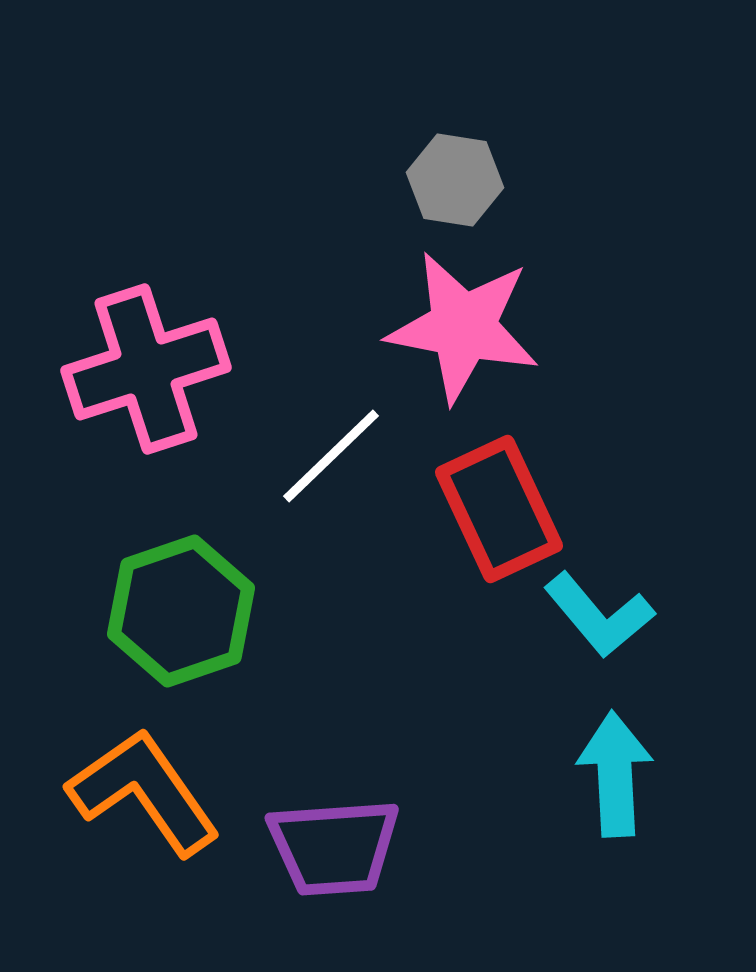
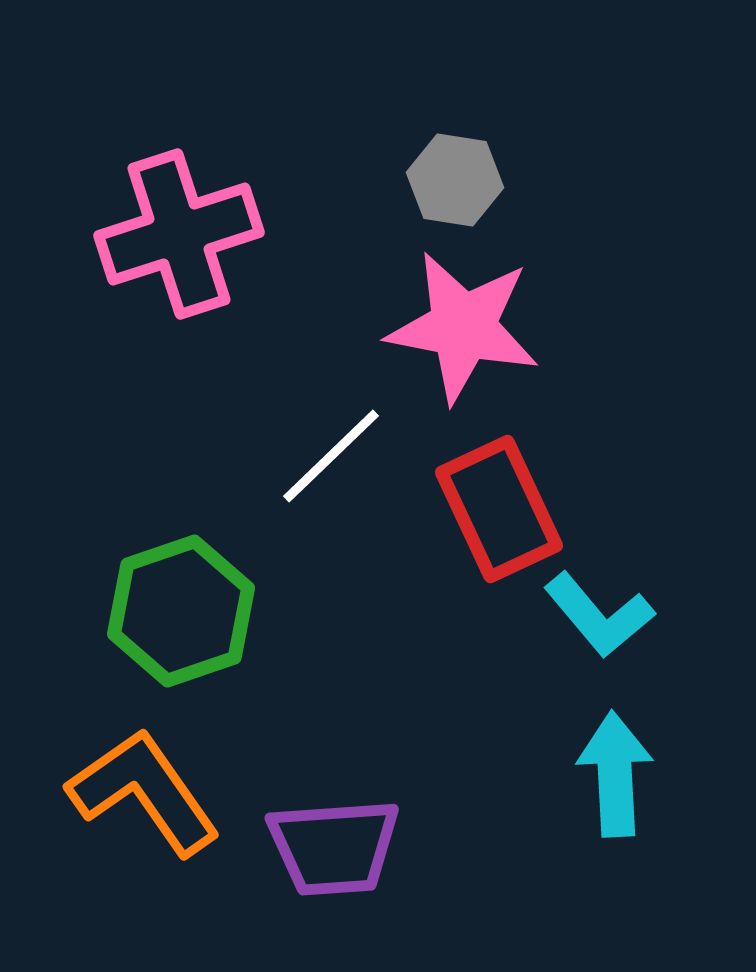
pink cross: moved 33 px right, 135 px up
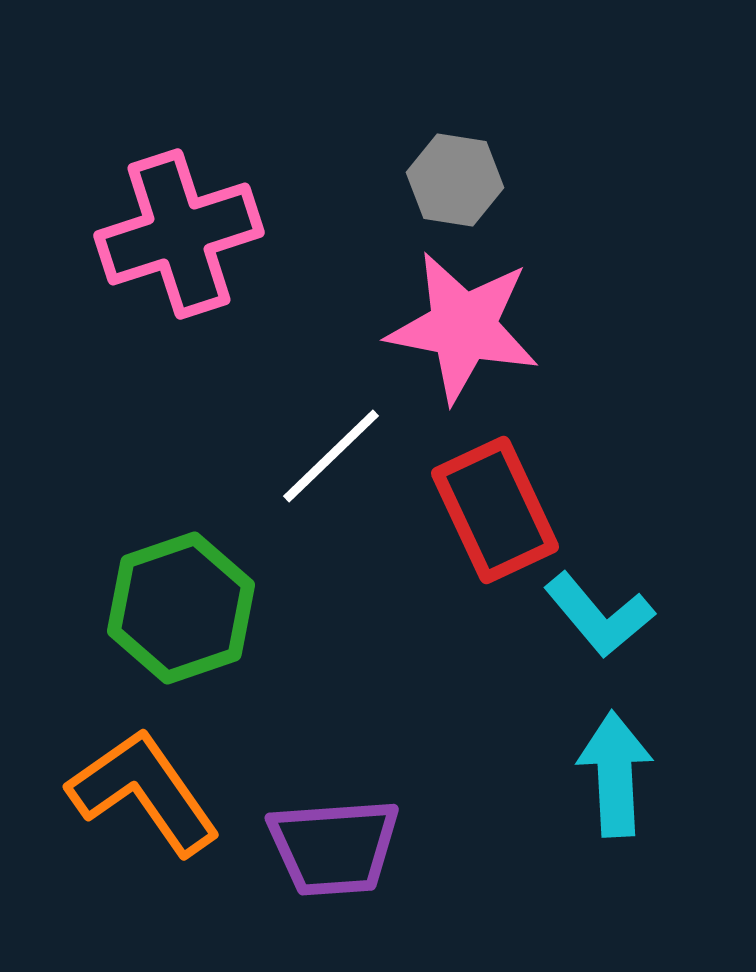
red rectangle: moved 4 px left, 1 px down
green hexagon: moved 3 px up
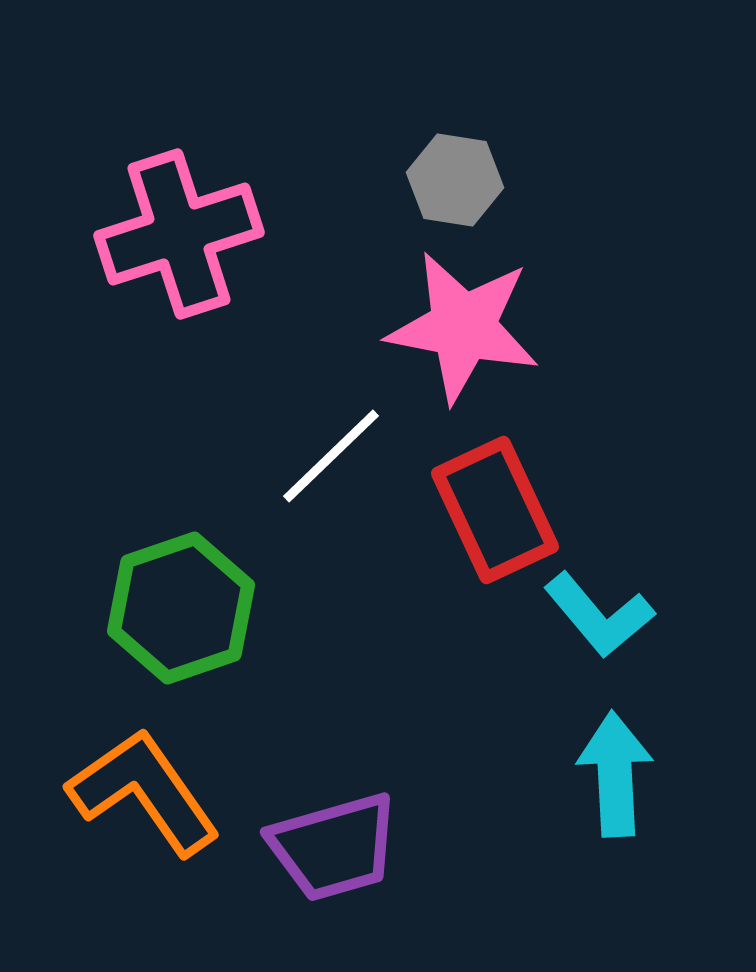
purple trapezoid: rotated 12 degrees counterclockwise
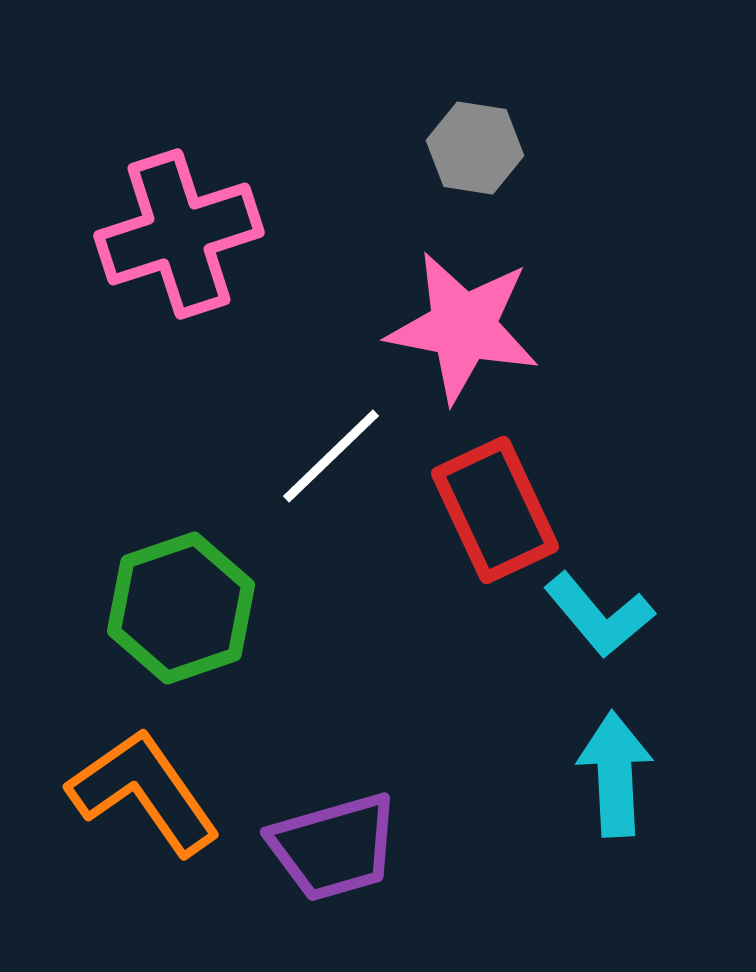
gray hexagon: moved 20 px right, 32 px up
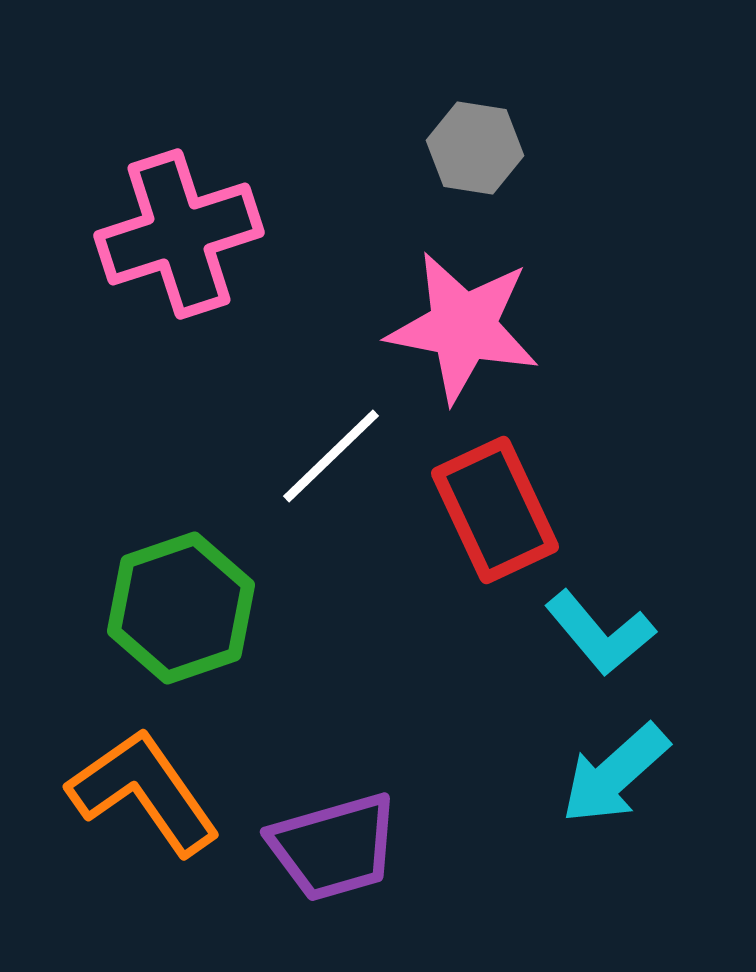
cyan L-shape: moved 1 px right, 18 px down
cyan arrow: rotated 129 degrees counterclockwise
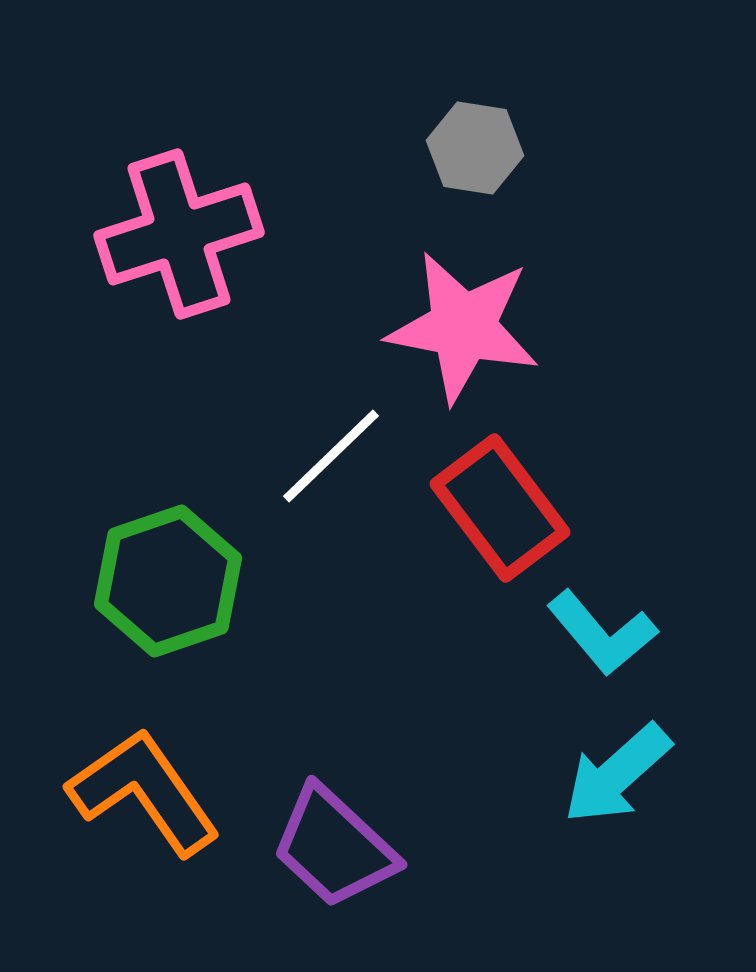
red rectangle: moved 5 px right, 2 px up; rotated 12 degrees counterclockwise
green hexagon: moved 13 px left, 27 px up
cyan L-shape: moved 2 px right
cyan arrow: moved 2 px right
purple trapezoid: rotated 59 degrees clockwise
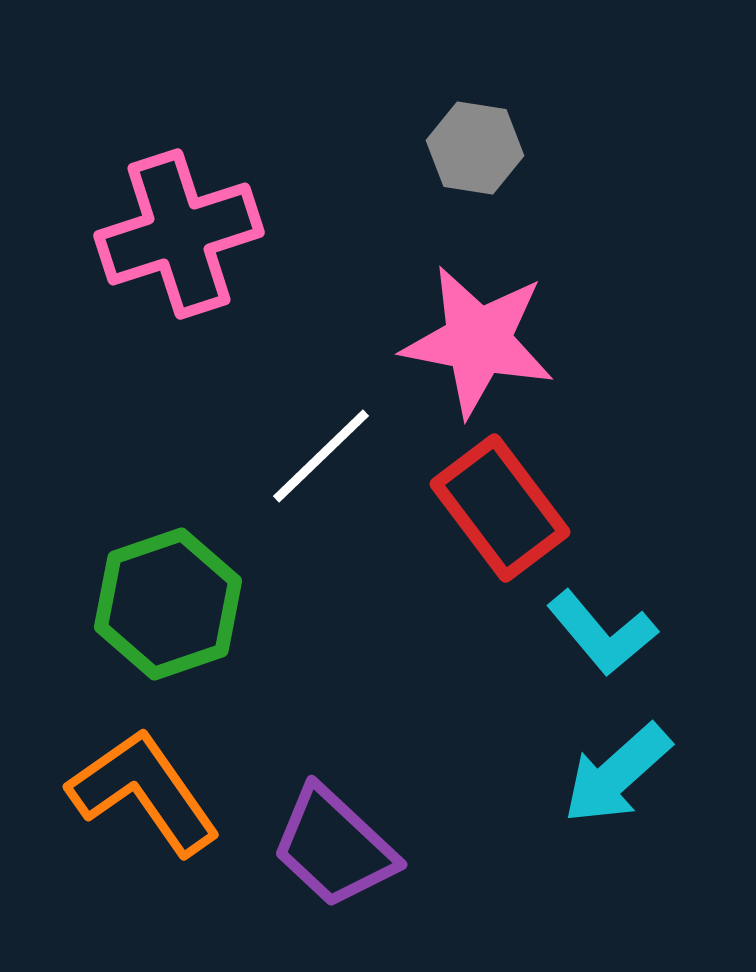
pink star: moved 15 px right, 14 px down
white line: moved 10 px left
green hexagon: moved 23 px down
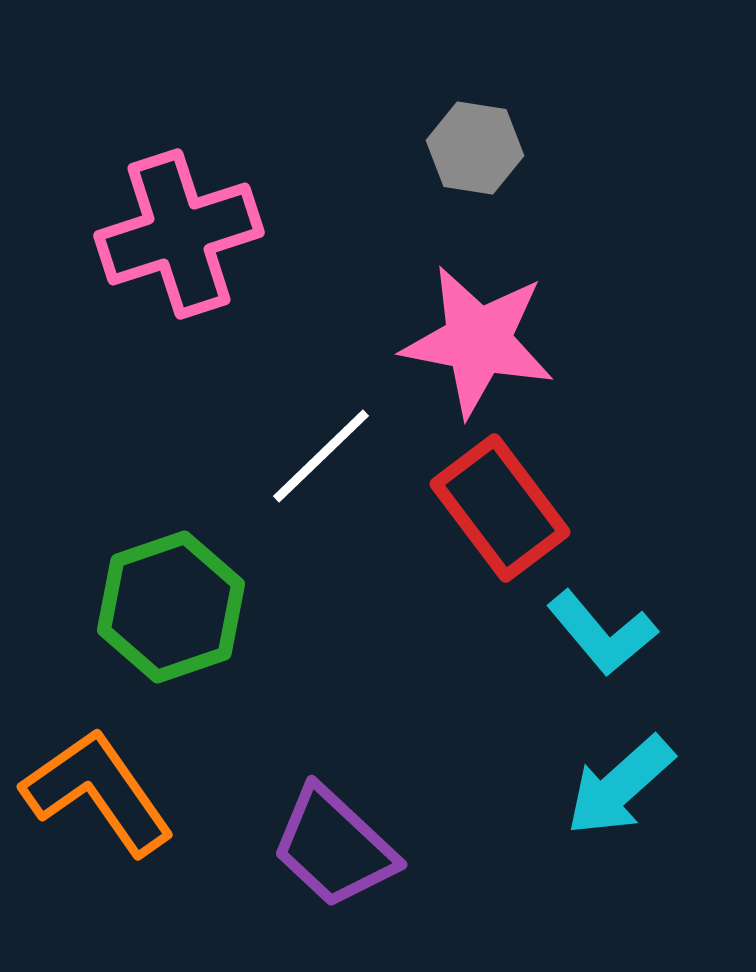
green hexagon: moved 3 px right, 3 px down
cyan arrow: moved 3 px right, 12 px down
orange L-shape: moved 46 px left
